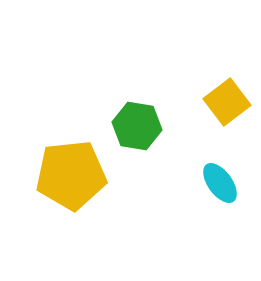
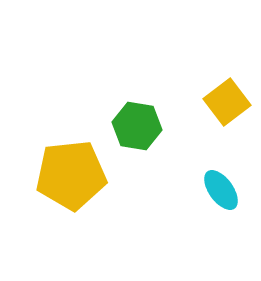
cyan ellipse: moved 1 px right, 7 px down
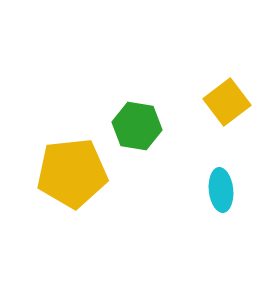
yellow pentagon: moved 1 px right, 2 px up
cyan ellipse: rotated 30 degrees clockwise
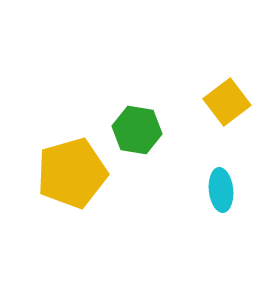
green hexagon: moved 4 px down
yellow pentagon: rotated 10 degrees counterclockwise
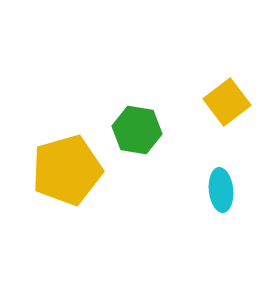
yellow pentagon: moved 5 px left, 3 px up
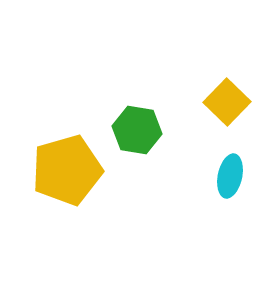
yellow square: rotated 9 degrees counterclockwise
cyan ellipse: moved 9 px right, 14 px up; rotated 18 degrees clockwise
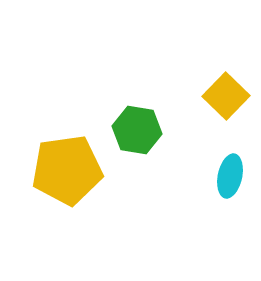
yellow square: moved 1 px left, 6 px up
yellow pentagon: rotated 8 degrees clockwise
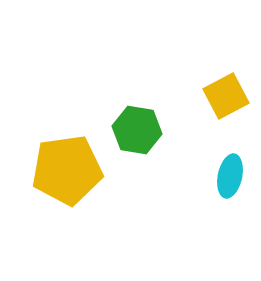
yellow square: rotated 18 degrees clockwise
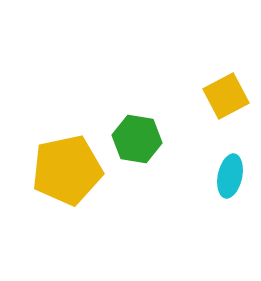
green hexagon: moved 9 px down
yellow pentagon: rotated 4 degrees counterclockwise
